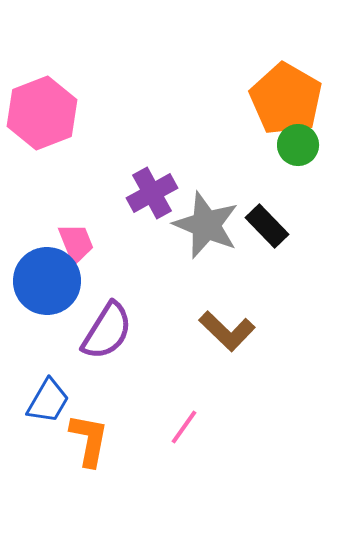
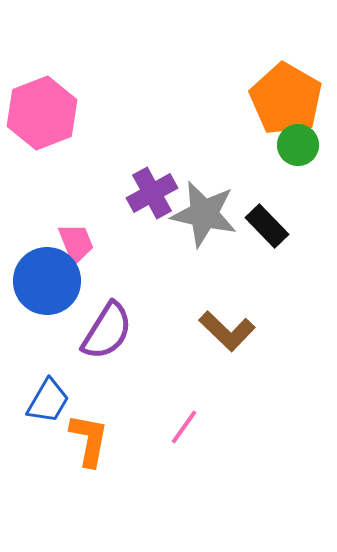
gray star: moved 2 px left, 11 px up; rotated 10 degrees counterclockwise
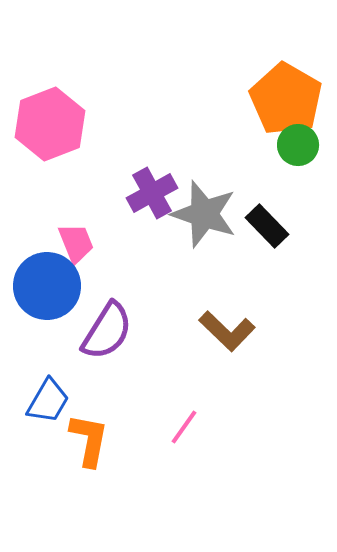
pink hexagon: moved 8 px right, 11 px down
gray star: rotated 6 degrees clockwise
blue circle: moved 5 px down
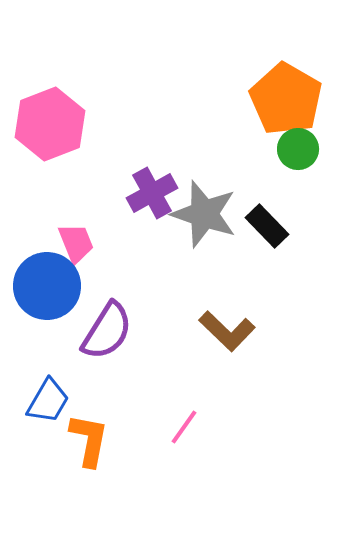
green circle: moved 4 px down
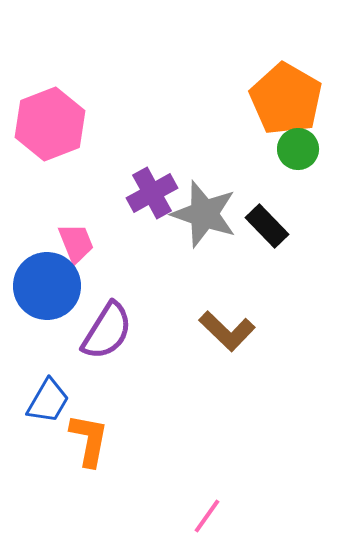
pink line: moved 23 px right, 89 px down
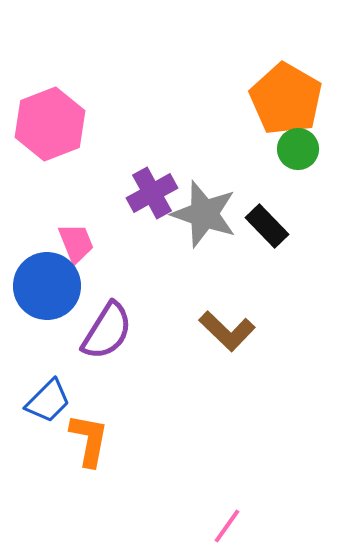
blue trapezoid: rotated 15 degrees clockwise
pink line: moved 20 px right, 10 px down
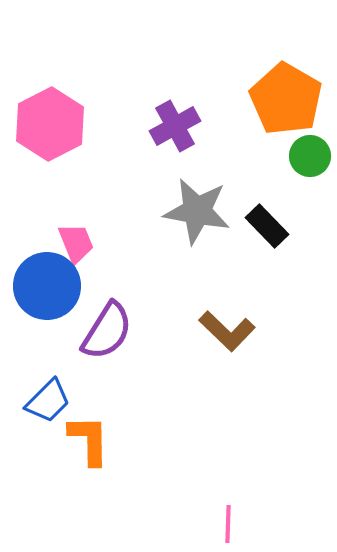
pink hexagon: rotated 6 degrees counterclockwise
green circle: moved 12 px right, 7 px down
purple cross: moved 23 px right, 67 px up
gray star: moved 7 px left, 3 px up; rotated 8 degrees counterclockwise
orange L-shape: rotated 12 degrees counterclockwise
pink line: moved 1 px right, 2 px up; rotated 33 degrees counterclockwise
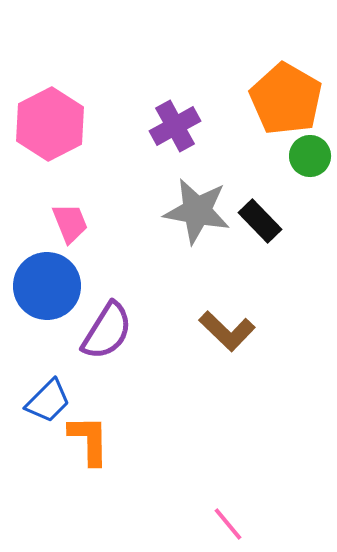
black rectangle: moved 7 px left, 5 px up
pink trapezoid: moved 6 px left, 20 px up
pink line: rotated 42 degrees counterclockwise
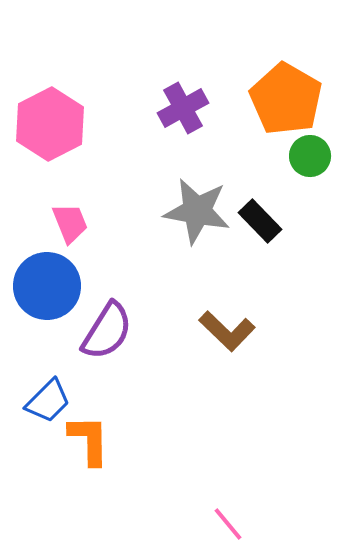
purple cross: moved 8 px right, 18 px up
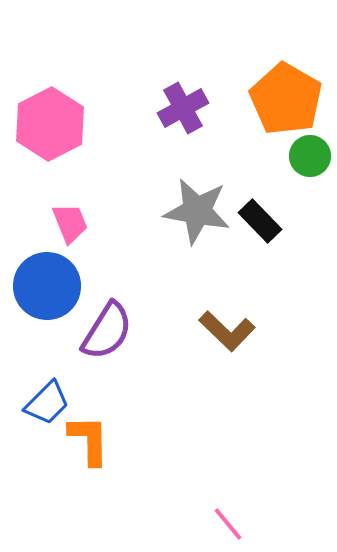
blue trapezoid: moved 1 px left, 2 px down
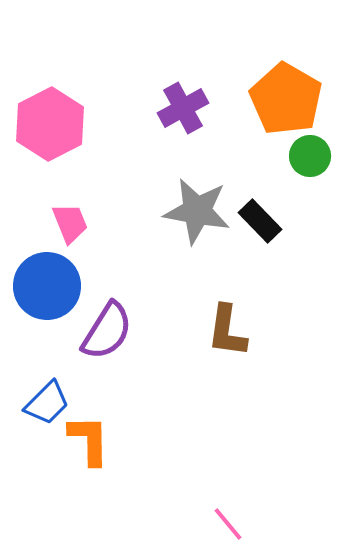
brown L-shape: rotated 54 degrees clockwise
